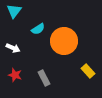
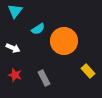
cyan triangle: moved 1 px right
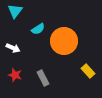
gray rectangle: moved 1 px left
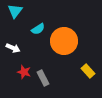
red star: moved 9 px right, 3 px up
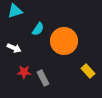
cyan triangle: rotated 35 degrees clockwise
cyan semicircle: rotated 24 degrees counterclockwise
white arrow: moved 1 px right
red star: rotated 16 degrees counterclockwise
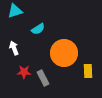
cyan semicircle: rotated 24 degrees clockwise
orange circle: moved 12 px down
white arrow: rotated 136 degrees counterclockwise
yellow rectangle: rotated 40 degrees clockwise
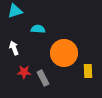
cyan semicircle: rotated 144 degrees counterclockwise
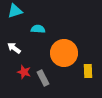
white arrow: rotated 32 degrees counterclockwise
red star: rotated 16 degrees clockwise
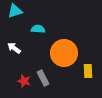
red star: moved 9 px down
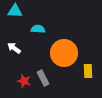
cyan triangle: rotated 21 degrees clockwise
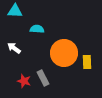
cyan semicircle: moved 1 px left
yellow rectangle: moved 1 px left, 9 px up
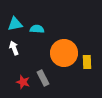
cyan triangle: moved 13 px down; rotated 14 degrees counterclockwise
white arrow: rotated 32 degrees clockwise
red star: moved 1 px left, 1 px down
